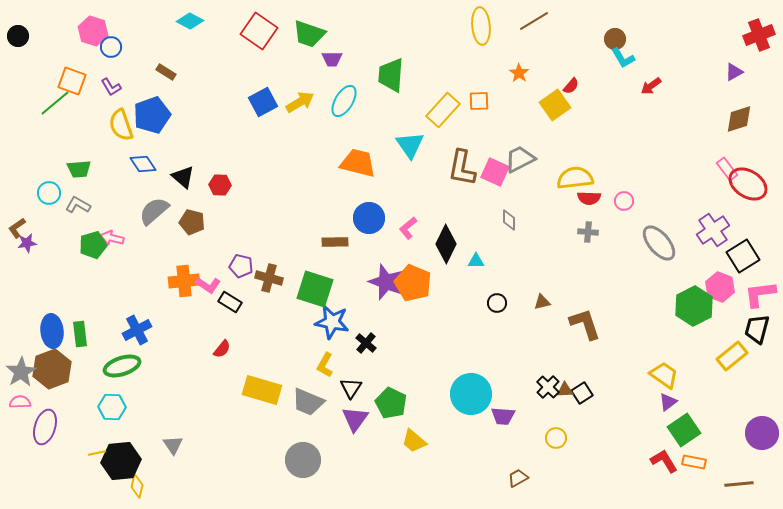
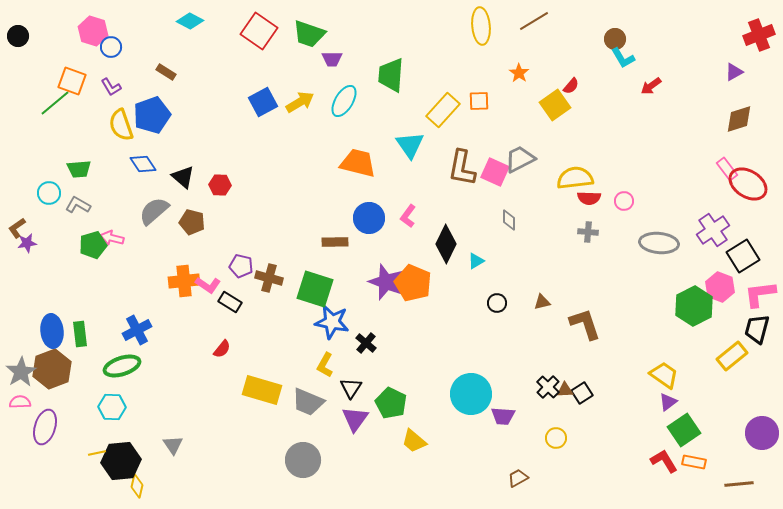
pink L-shape at (408, 228): moved 12 px up; rotated 15 degrees counterclockwise
gray ellipse at (659, 243): rotated 45 degrees counterclockwise
cyan triangle at (476, 261): rotated 30 degrees counterclockwise
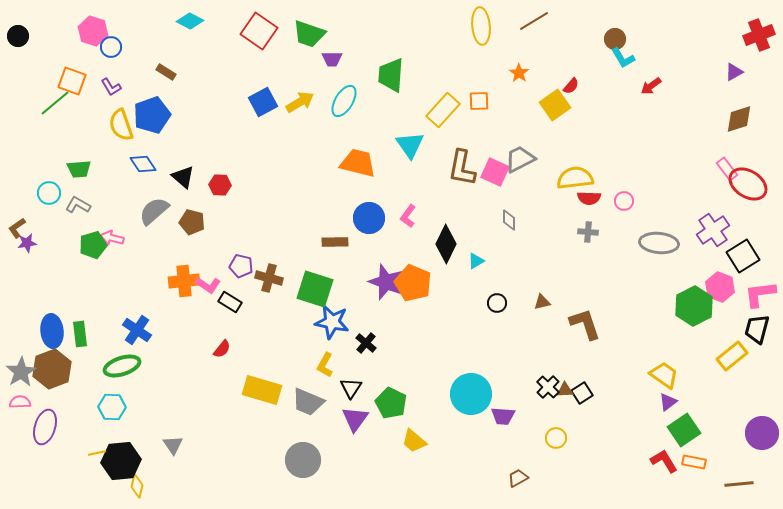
blue cross at (137, 330): rotated 28 degrees counterclockwise
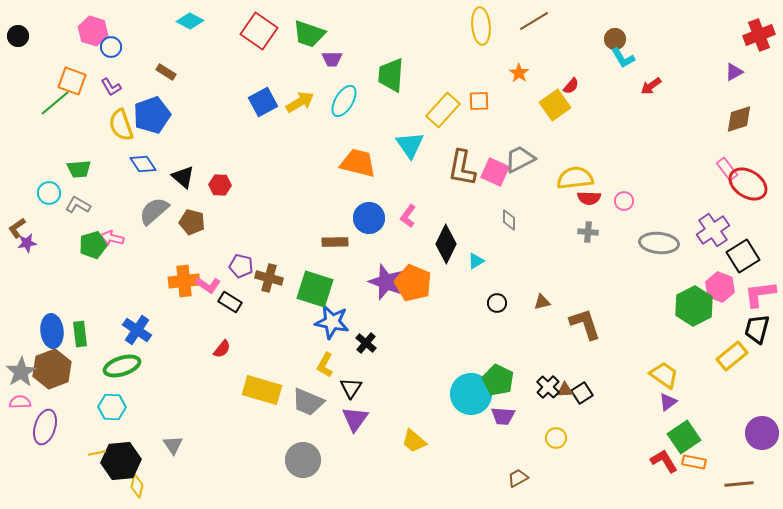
green pentagon at (391, 403): moved 107 px right, 23 px up
green square at (684, 430): moved 7 px down
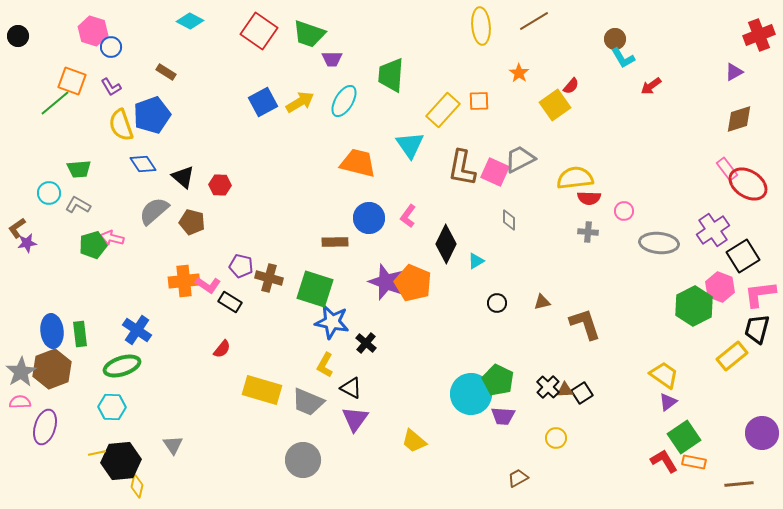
pink circle at (624, 201): moved 10 px down
black triangle at (351, 388): rotated 35 degrees counterclockwise
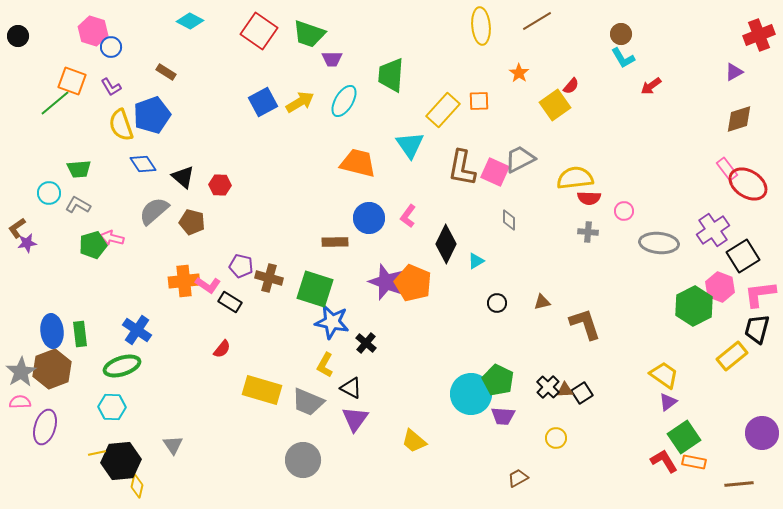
brown line at (534, 21): moved 3 px right
brown circle at (615, 39): moved 6 px right, 5 px up
